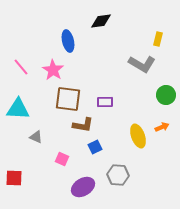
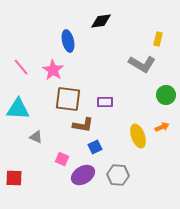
purple ellipse: moved 12 px up
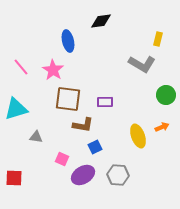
cyan triangle: moved 2 px left; rotated 20 degrees counterclockwise
gray triangle: rotated 16 degrees counterclockwise
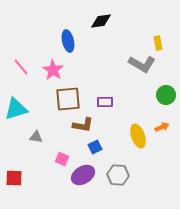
yellow rectangle: moved 4 px down; rotated 24 degrees counterclockwise
brown square: rotated 12 degrees counterclockwise
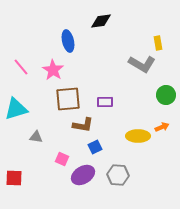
yellow ellipse: rotated 70 degrees counterclockwise
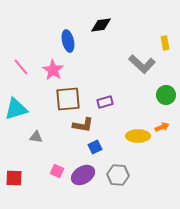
black diamond: moved 4 px down
yellow rectangle: moved 7 px right
gray L-shape: rotated 12 degrees clockwise
purple rectangle: rotated 14 degrees counterclockwise
pink square: moved 5 px left, 12 px down
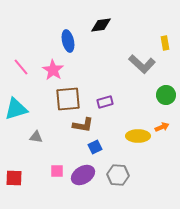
pink square: rotated 24 degrees counterclockwise
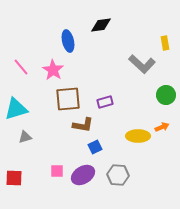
gray triangle: moved 11 px left; rotated 24 degrees counterclockwise
